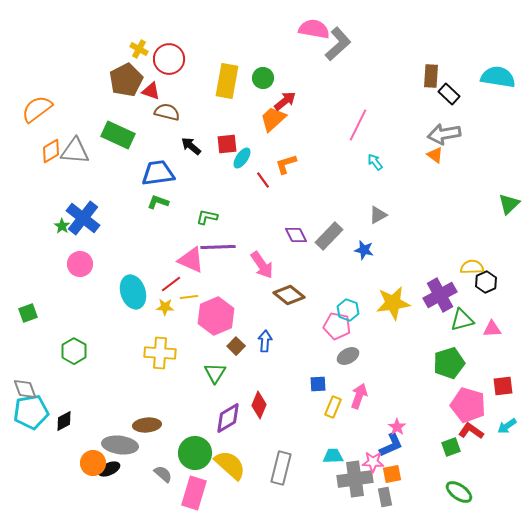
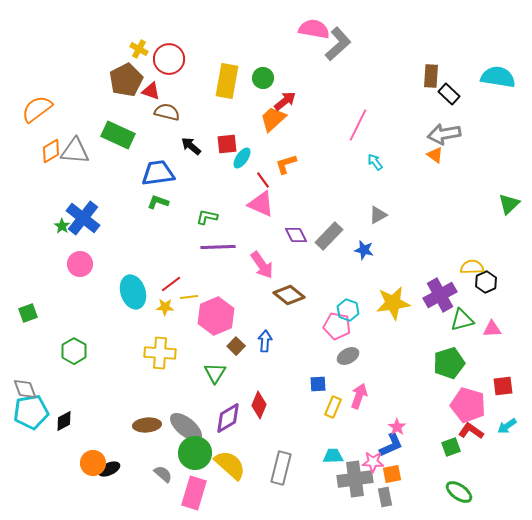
pink triangle at (191, 260): moved 70 px right, 56 px up
gray ellipse at (120, 445): moved 66 px right, 18 px up; rotated 32 degrees clockwise
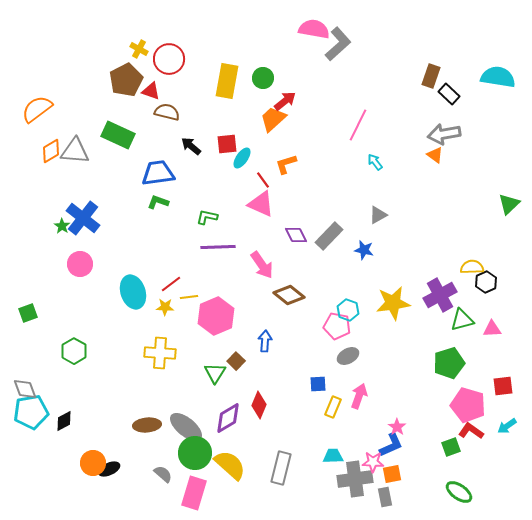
brown rectangle at (431, 76): rotated 15 degrees clockwise
brown square at (236, 346): moved 15 px down
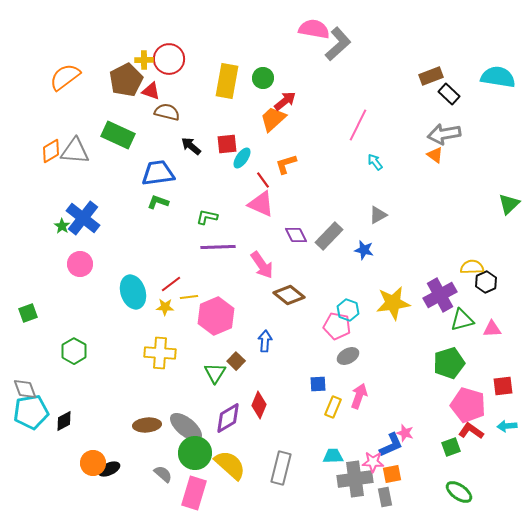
yellow cross at (139, 49): moved 5 px right, 11 px down; rotated 30 degrees counterclockwise
brown rectangle at (431, 76): rotated 50 degrees clockwise
orange semicircle at (37, 109): moved 28 px right, 32 px up
cyan arrow at (507, 426): rotated 30 degrees clockwise
pink star at (397, 427): moved 8 px right, 6 px down; rotated 18 degrees counterclockwise
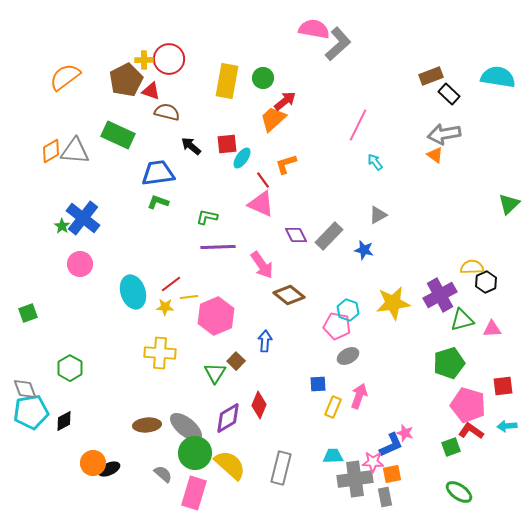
green hexagon at (74, 351): moved 4 px left, 17 px down
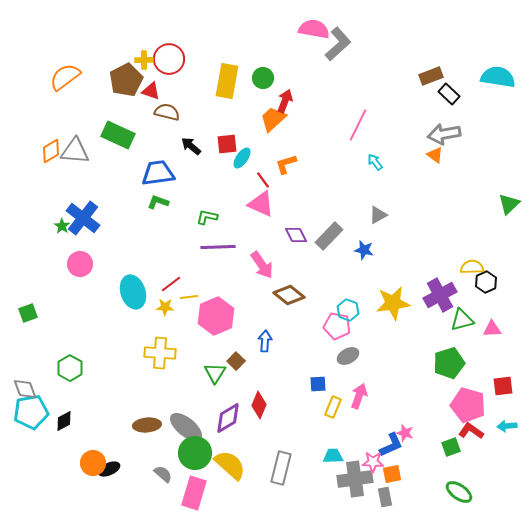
red arrow at (285, 101): rotated 30 degrees counterclockwise
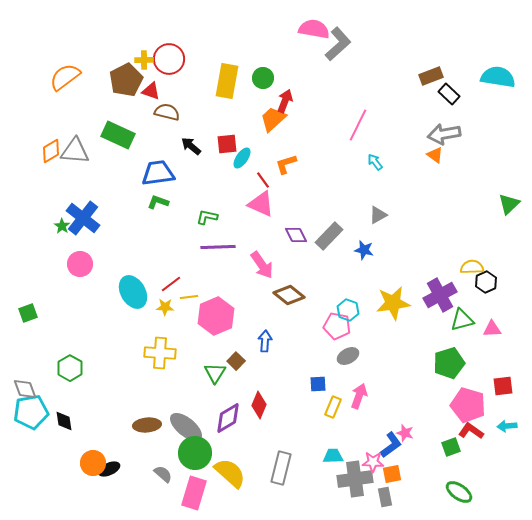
cyan ellipse at (133, 292): rotated 12 degrees counterclockwise
black diamond at (64, 421): rotated 70 degrees counterclockwise
blue L-shape at (391, 445): rotated 12 degrees counterclockwise
yellow semicircle at (230, 465): moved 8 px down
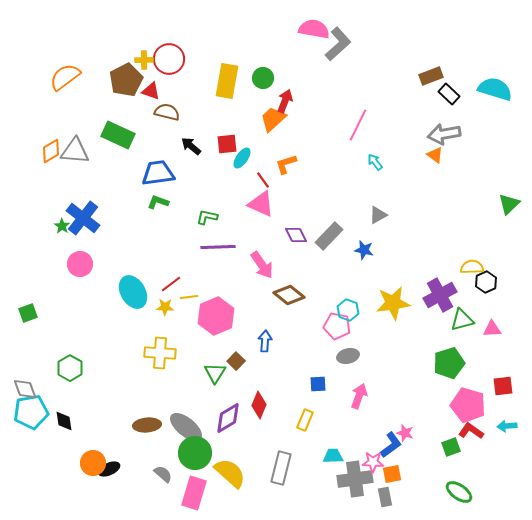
cyan semicircle at (498, 77): moved 3 px left, 12 px down; rotated 8 degrees clockwise
gray ellipse at (348, 356): rotated 15 degrees clockwise
yellow rectangle at (333, 407): moved 28 px left, 13 px down
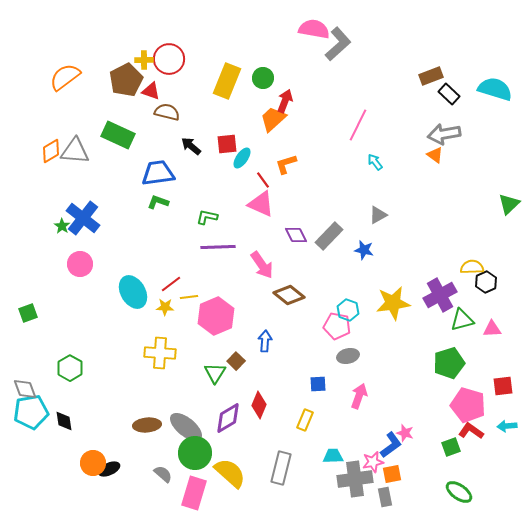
yellow rectangle at (227, 81): rotated 12 degrees clockwise
pink star at (373, 462): rotated 15 degrees counterclockwise
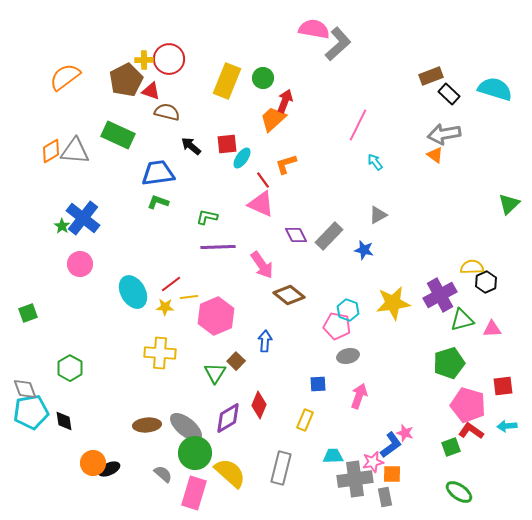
orange square at (392, 474): rotated 12 degrees clockwise
